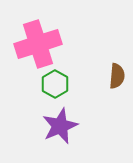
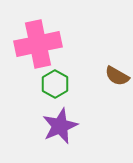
pink cross: rotated 6 degrees clockwise
brown semicircle: rotated 115 degrees clockwise
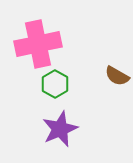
purple star: moved 3 px down
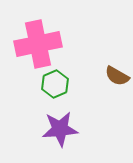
green hexagon: rotated 8 degrees clockwise
purple star: rotated 18 degrees clockwise
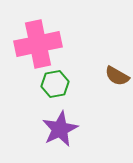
green hexagon: rotated 12 degrees clockwise
purple star: rotated 21 degrees counterclockwise
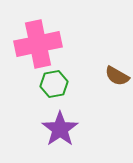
green hexagon: moved 1 px left
purple star: rotated 9 degrees counterclockwise
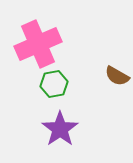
pink cross: rotated 12 degrees counterclockwise
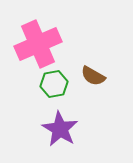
brown semicircle: moved 24 px left
purple star: rotated 6 degrees counterclockwise
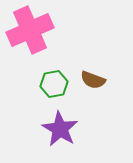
pink cross: moved 8 px left, 14 px up
brown semicircle: moved 4 px down; rotated 10 degrees counterclockwise
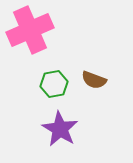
brown semicircle: moved 1 px right
